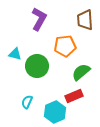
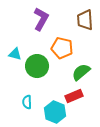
purple L-shape: moved 2 px right
orange pentagon: moved 3 px left, 2 px down; rotated 20 degrees clockwise
cyan semicircle: rotated 24 degrees counterclockwise
cyan hexagon: rotated 15 degrees counterclockwise
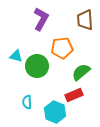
orange pentagon: rotated 20 degrees counterclockwise
cyan triangle: moved 1 px right, 2 px down
red rectangle: moved 1 px up
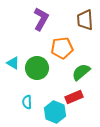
cyan triangle: moved 3 px left, 7 px down; rotated 16 degrees clockwise
green circle: moved 2 px down
red rectangle: moved 2 px down
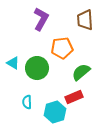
cyan hexagon: rotated 20 degrees clockwise
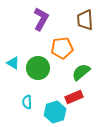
green circle: moved 1 px right
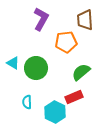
orange pentagon: moved 4 px right, 6 px up
green circle: moved 2 px left
cyan hexagon: rotated 15 degrees counterclockwise
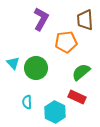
cyan triangle: rotated 16 degrees clockwise
red rectangle: moved 3 px right; rotated 48 degrees clockwise
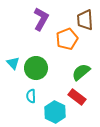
orange pentagon: moved 1 px right, 3 px up; rotated 15 degrees counterclockwise
red rectangle: rotated 12 degrees clockwise
cyan semicircle: moved 4 px right, 6 px up
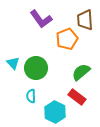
purple L-shape: rotated 115 degrees clockwise
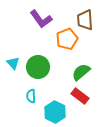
green circle: moved 2 px right, 1 px up
red rectangle: moved 3 px right, 1 px up
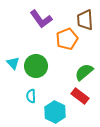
green circle: moved 2 px left, 1 px up
green semicircle: moved 3 px right
